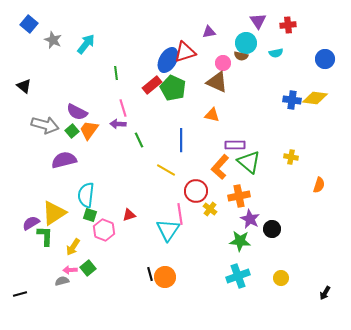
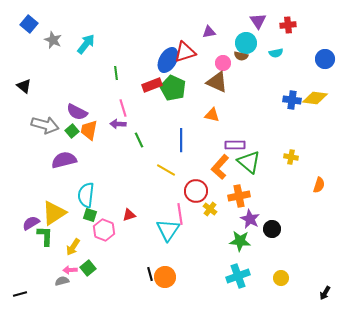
red rectangle at (152, 85): rotated 18 degrees clockwise
orange trapezoid at (89, 130): rotated 25 degrees counterclockwise
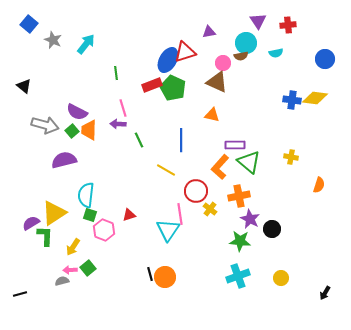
brown semicircle at (241, 56): rotated 24 degrees counterclockwise
orange trapezoid at (89, 130): rotated 10 degrees counterclockwise
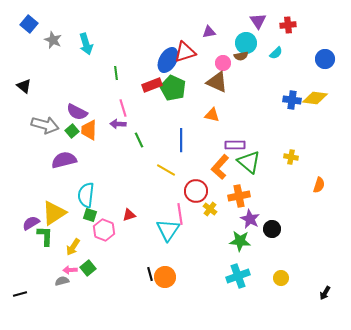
cyan arrow at (86, 44): rotated 125 degrees clockwise
cyan semicircle at (276, 53): rotated 32 degrees counterclockwise
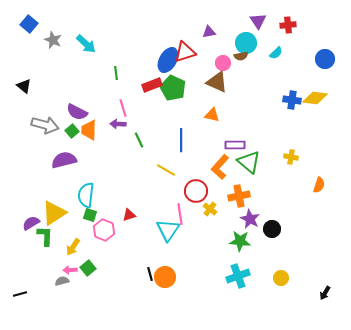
cyan arrow at (86, 44): rotated 30 degrees counterclockwise
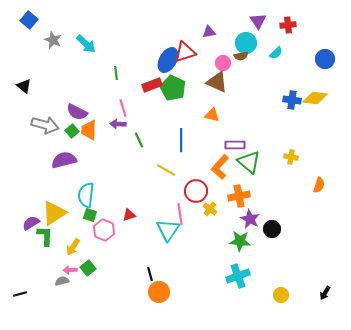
blue square at (29, 24): moved 4 px up
orange circle at (165, 277): moved 6 px left, 15 px down
yellow circle at (281, 278): moved 17 px down
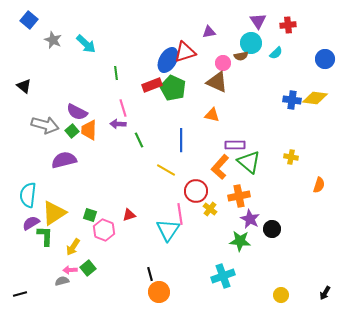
cyan circle at (246, 43): moved 5 px right
cyan semicircle at (86, 195): moved 58 px left
cyan cross at (238, 276): moved 15 px left
